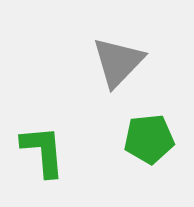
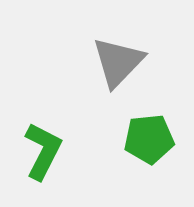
green L-shape: rotated 32 degrees clockwise
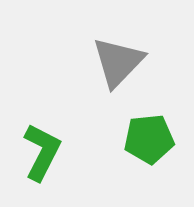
green L-shape: moved 1 px left, 1 px down
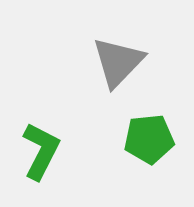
green L-shape: moved 1 px left, 1 px up
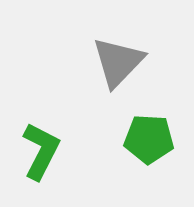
green pentagon: rotated 9 degrees clockwise
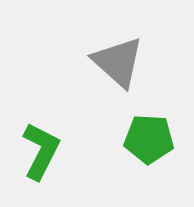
gray triangle: rotated 32 degrees counterclockwise
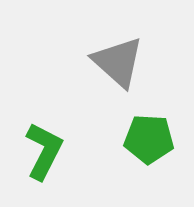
green L-shape: moved 3 px right
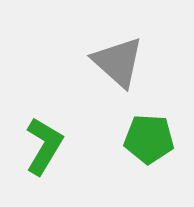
green L-shape: moved 5 px up; rotated 4 degrees clockwise
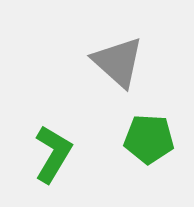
green L-shape: moved 9 px right, 8 px down
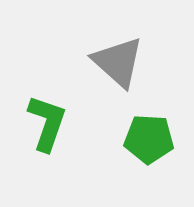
green L-shape: moved 6 px left, 31 px up; rotated 12 degrees counterclockwise
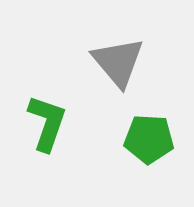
gray triangle: rotated 8 degrees clockwise
